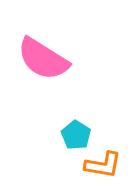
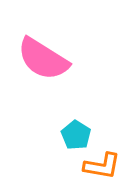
orange L-shape: moved 1 px left, 1 px down
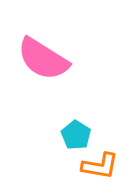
orange L-shape: moved 2 px left
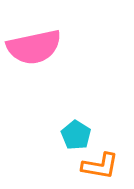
pink semicircle: moved 9 px left, 12 px up; rotated 44 degrees counterclockwise
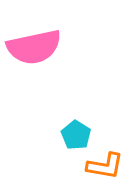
orange L-shape: moved 5 px right
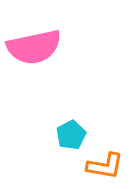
cyan pentagon: moved 5 px left; rotated 12 degrees clockwise
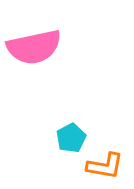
cyan pentagon: moved 3 px down
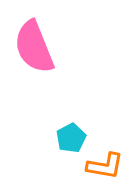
pink semicircle: rotated 80 degrees clockwise
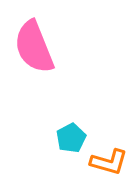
orange L-shape: moved 4 px right, 4 px up; rotated 6 degrees clockwise
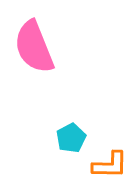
orange L-shape: moved 1 px right, 3 px down; rotated 15 degrees counterclockwise
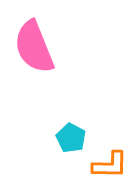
cyan pentagon: rotated 16 degrees counterclockwise
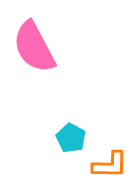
pink semicircle: rotated 6 degrees counterclockwise
